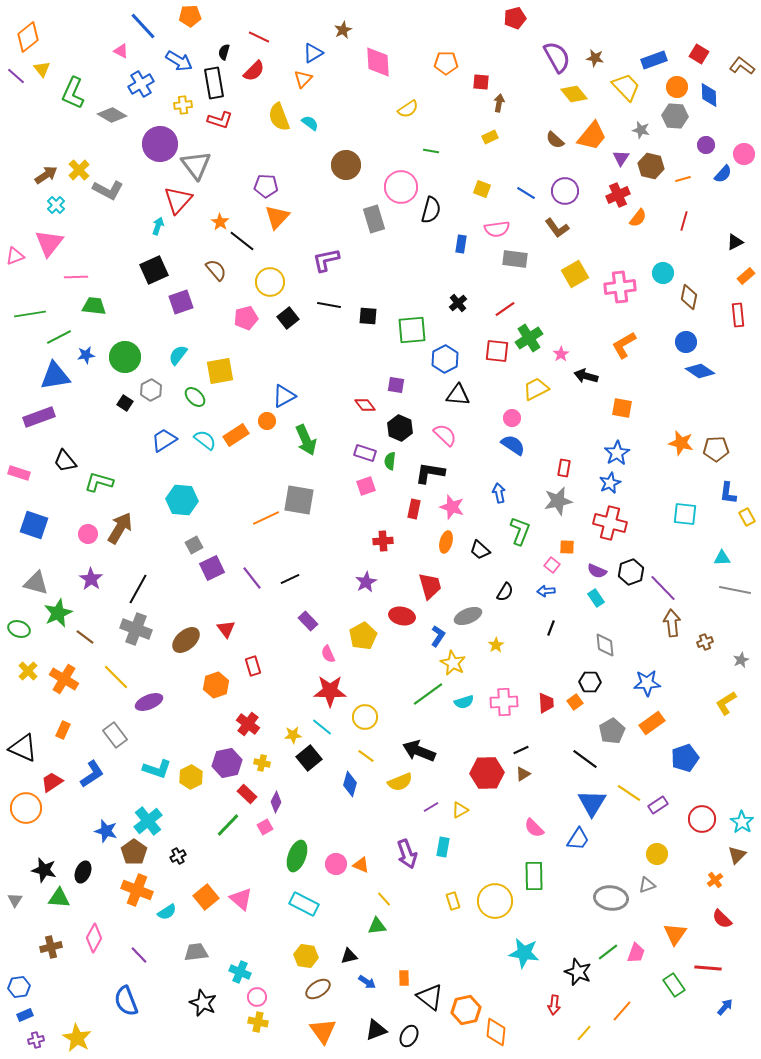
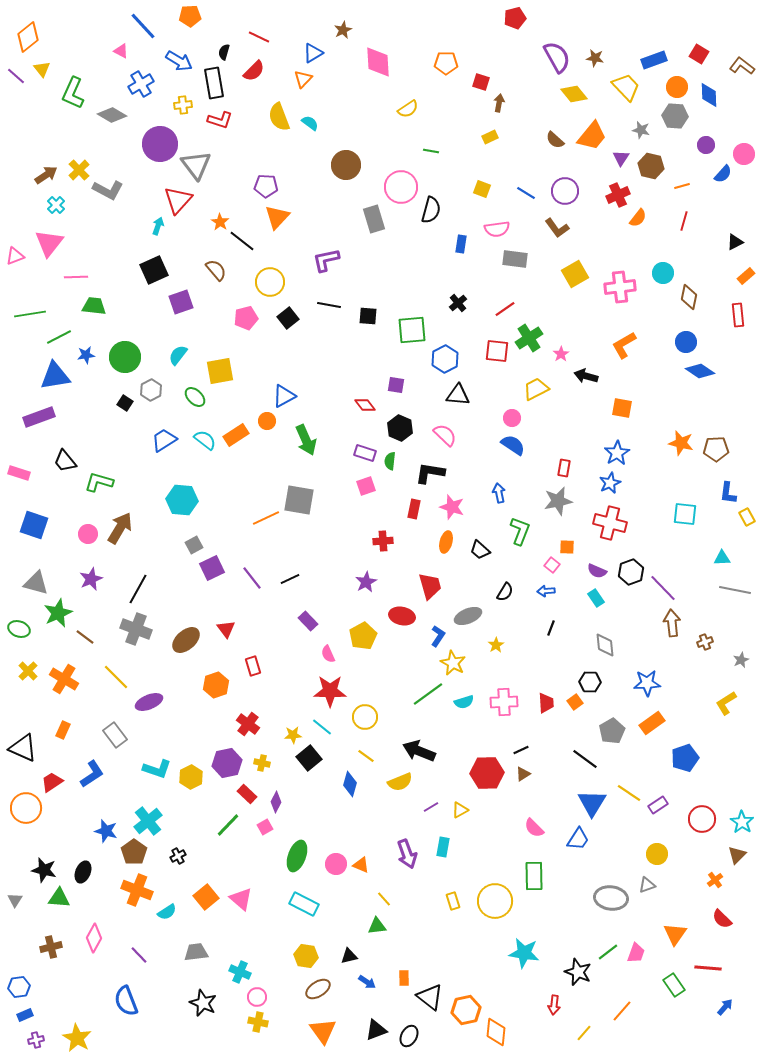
red square at (481, 82): rotated 12 degrees clockwise
orange line at (683, 179): moved 1 px left, 7 px down
purple star at (91, 579): rotated 15 degrees clockwise
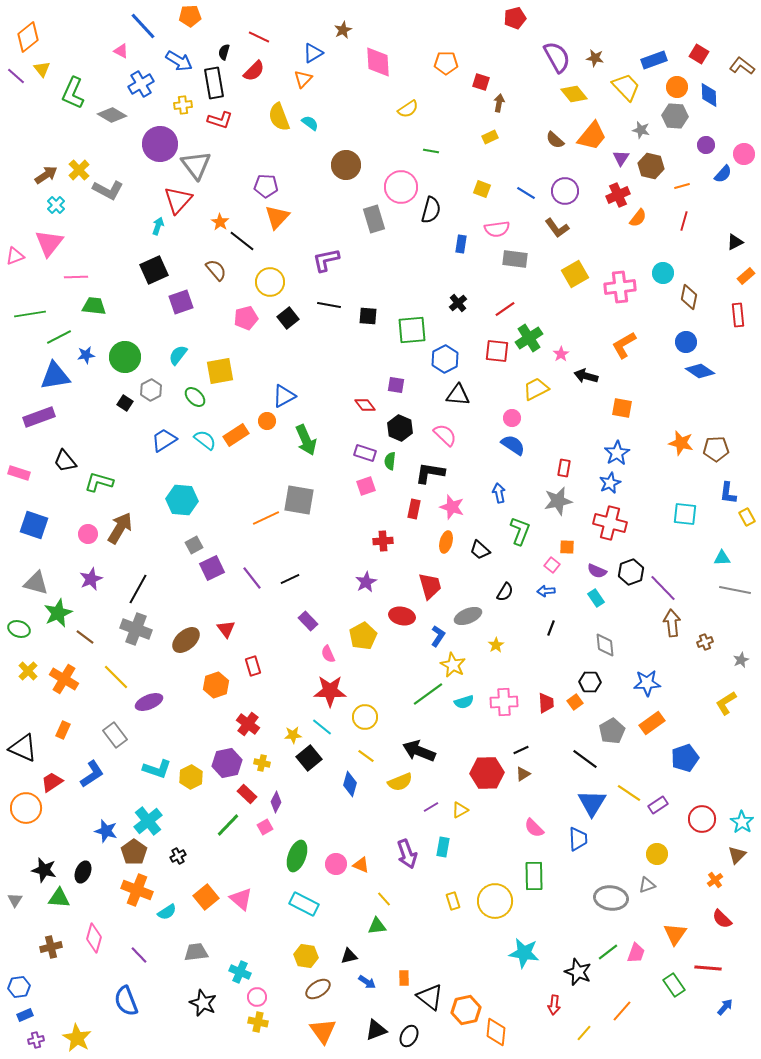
yellow star at (453, 663): moved 2 px down
blue trapezoid at (578, 839): rotated 35 degrees counterclockwise
pink diamond at (94, 938): rotated 12 degrees counterclockwise
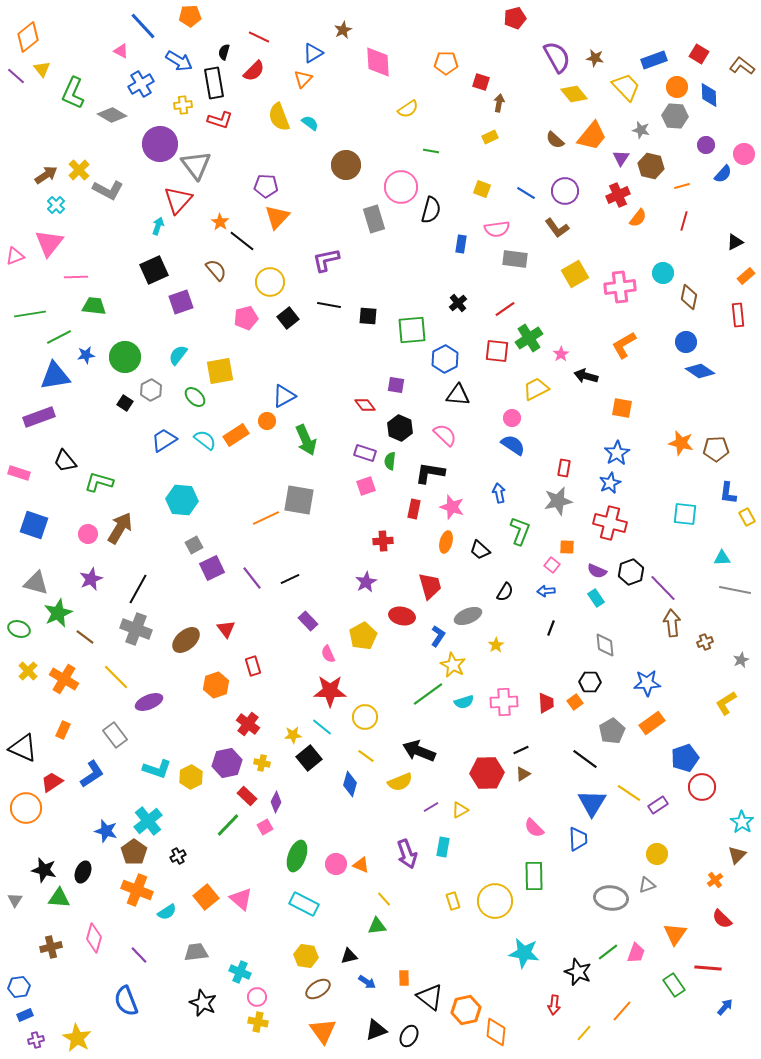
red rectangle at (247, 794): moved 2 px down
red circle at (702, 819): moved 32 px up
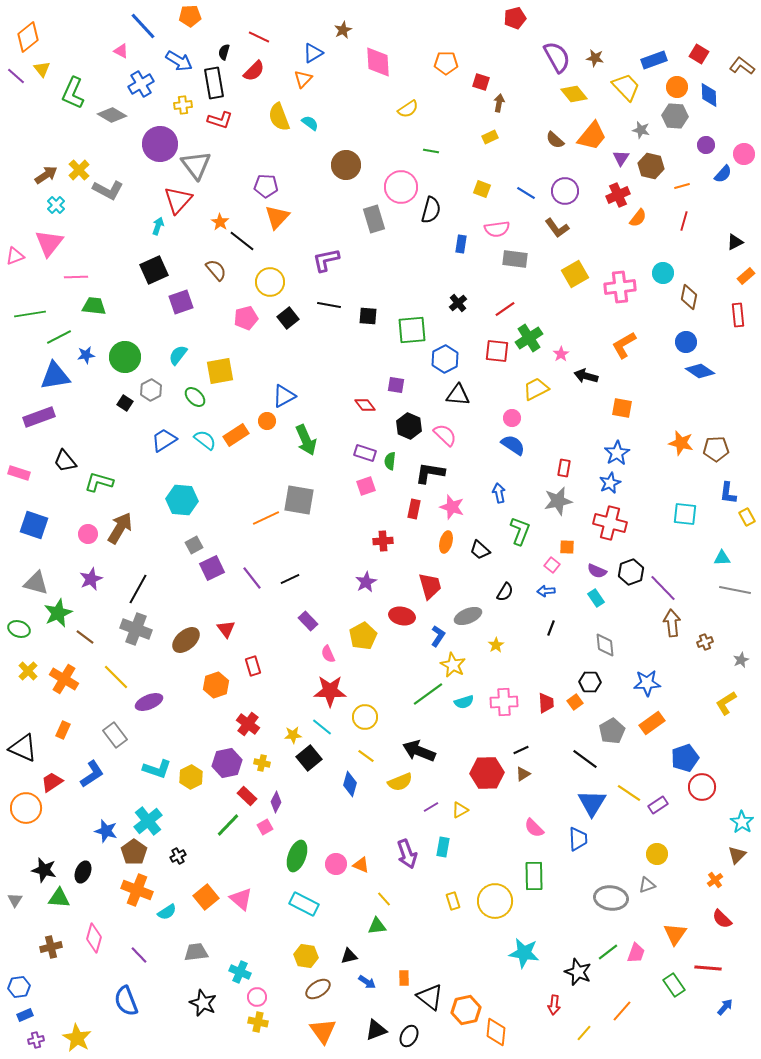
black hexagon at (400, 428): moved 9 px right, 2 px up
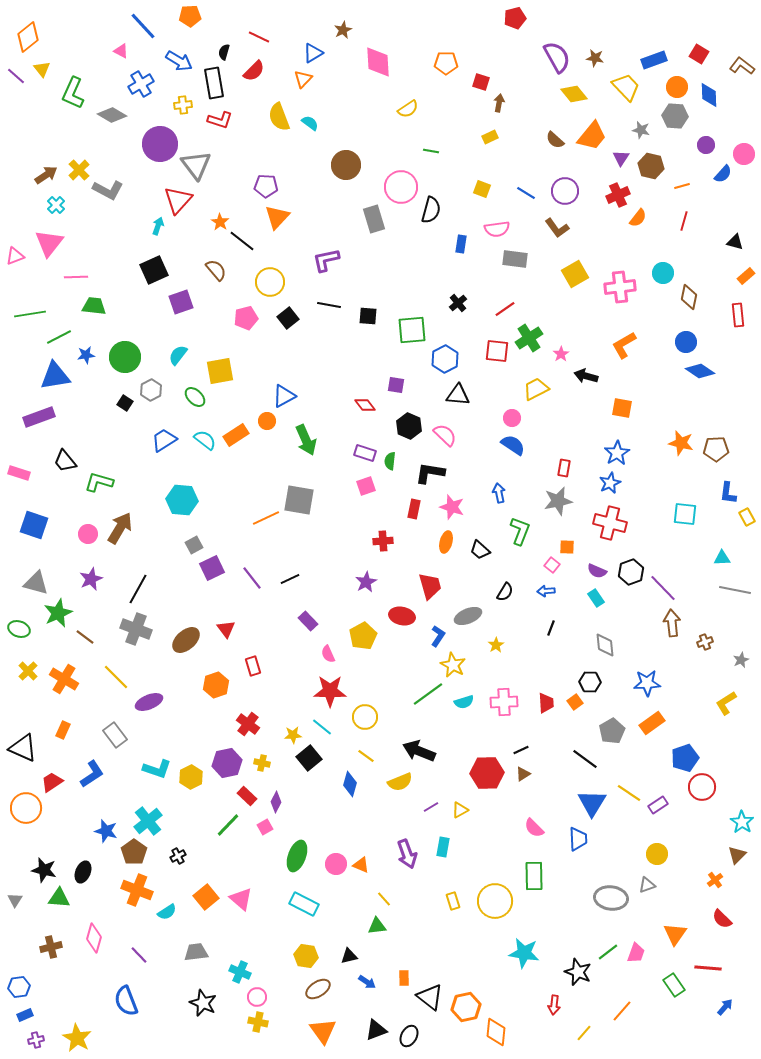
black triangle at (735, 242): rotated 42 degrees clockwise
orange hexagon at (466, 1010): moved 3 px up
